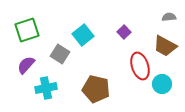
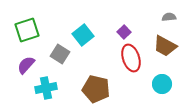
red ellipse: moved 9 px left, 8 px up
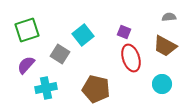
purple square: rotated 24 degrees counterclockwise
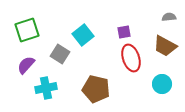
purple square: rotated 32 degrees counterclockwise
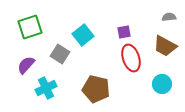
green square: moved 3 px right, 3 px up
cyan cross: rotated 15 degrees counterclockwise
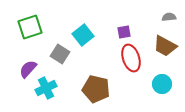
purple semicircle: moved 2 px right, 4 px down
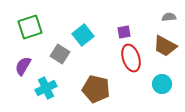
purple semicircle: moved 5 px left, 3 px up; rotated 12 degrees counterclockwise
